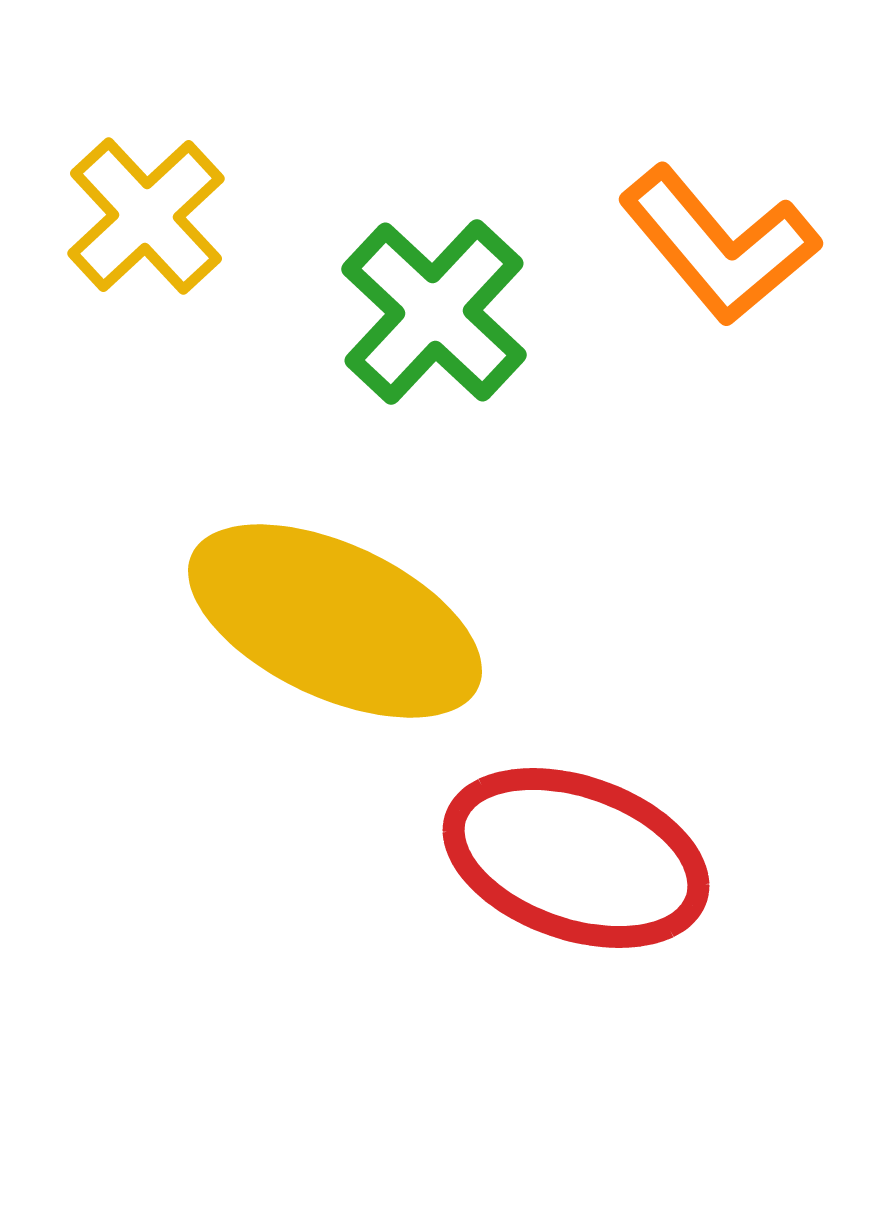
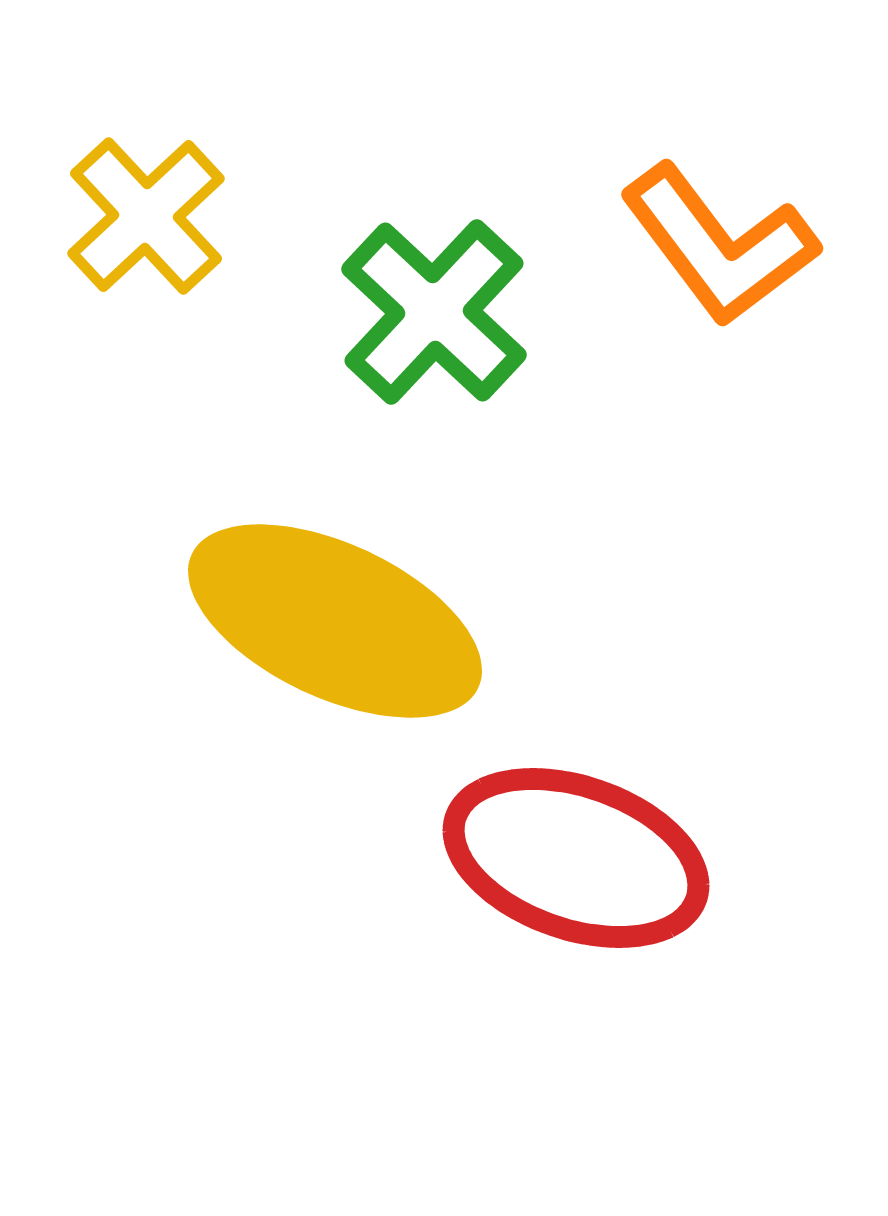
orange L-shape: rotated 3 degrees clockwise
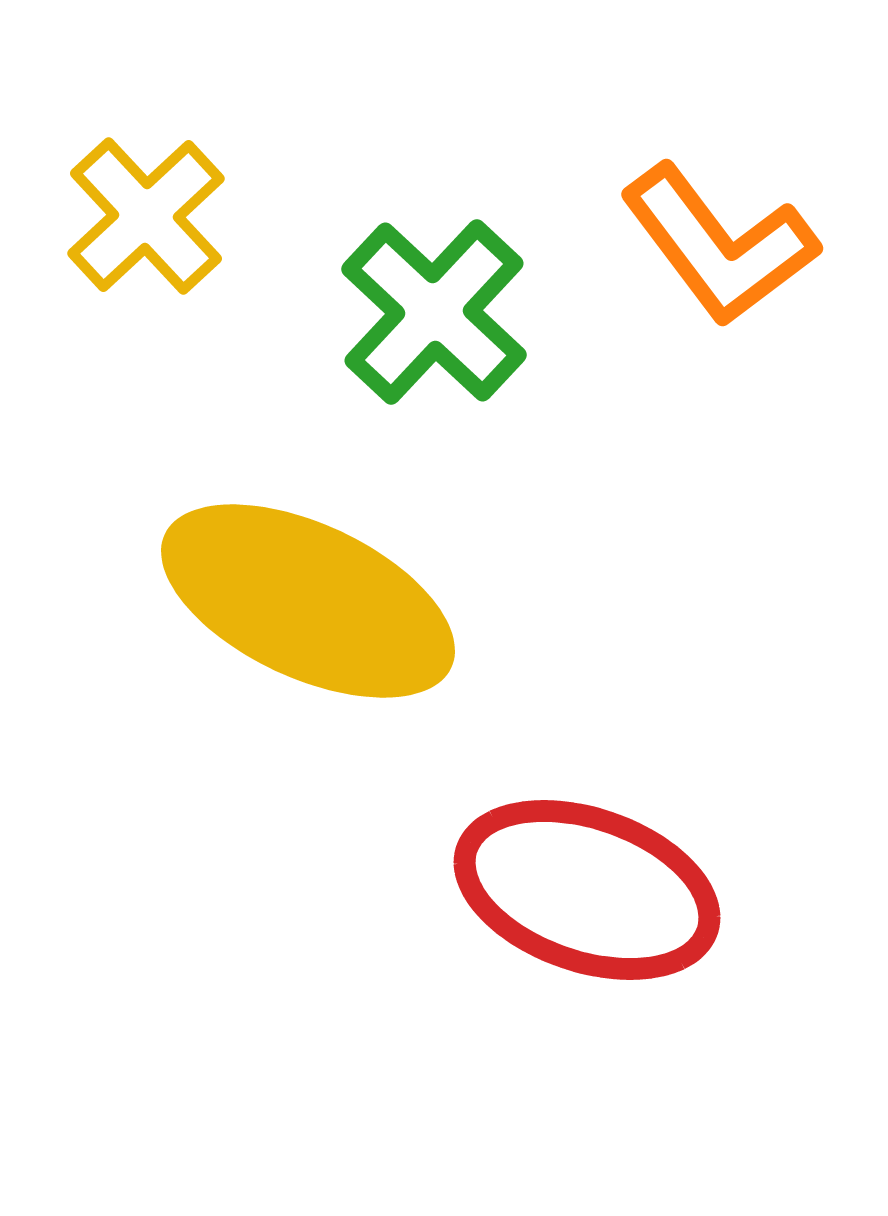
yellow ellipse: moved 27 px left, 20 px up
red ellipse: moved 11 px right, 32 px down
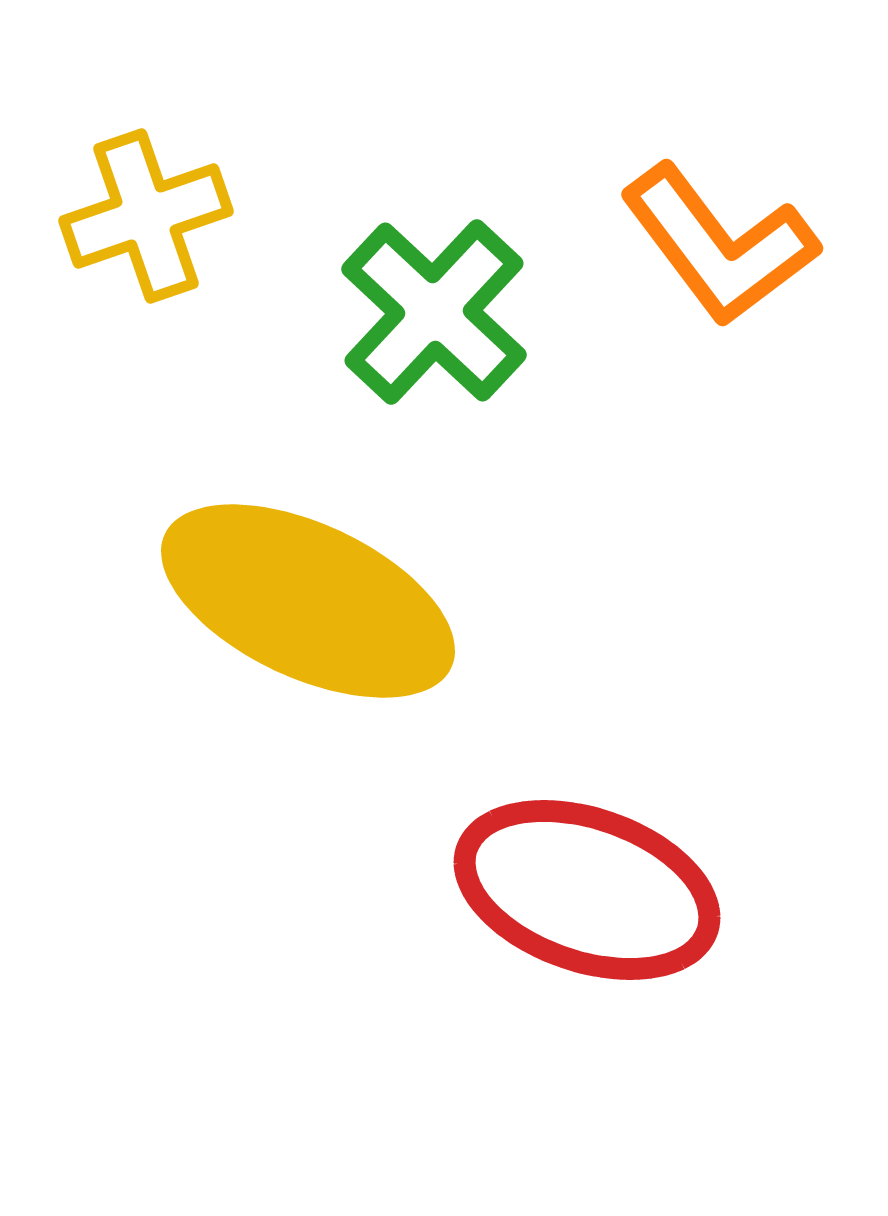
yellow cross: rotated 24 degrees clockwise
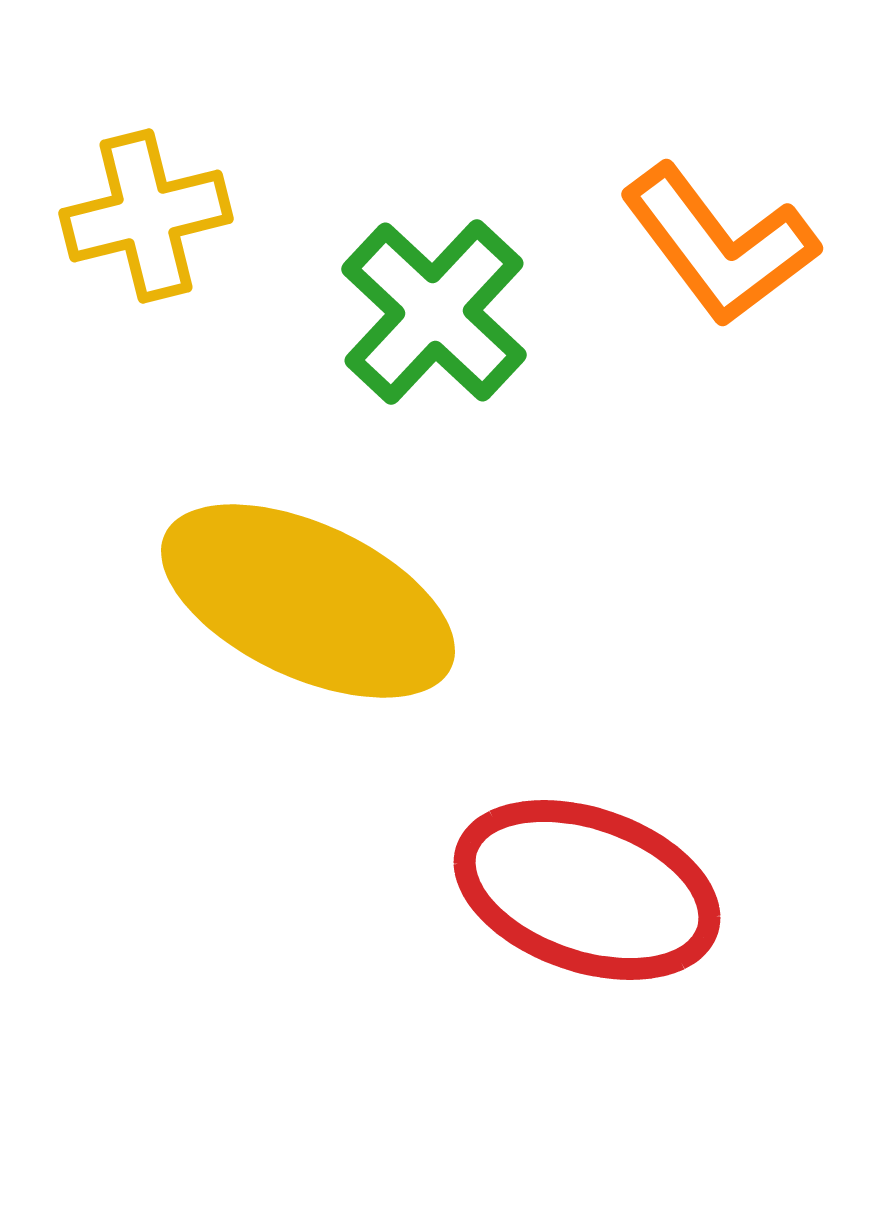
yellow cross: rotated 5 degrees clockwise
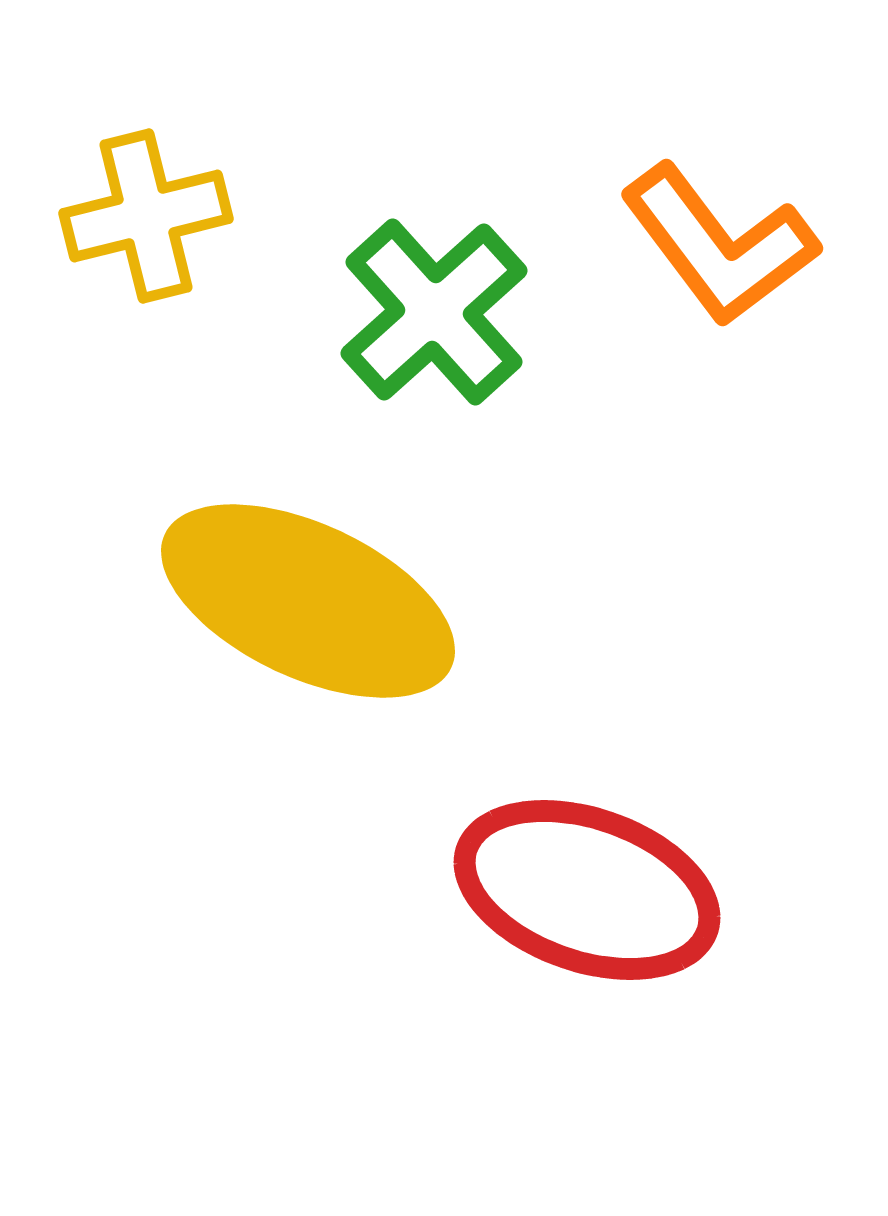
green cross: rotated 5 degrees clockwise
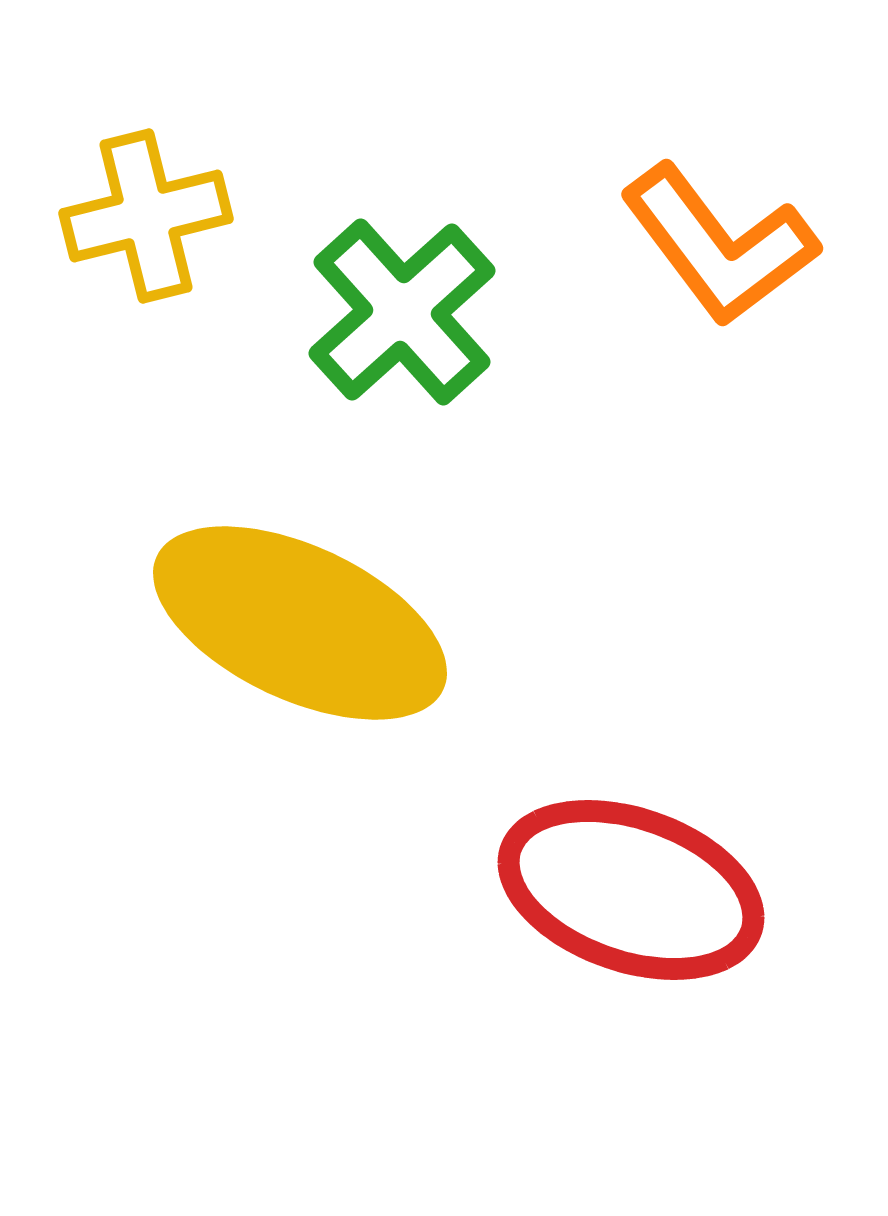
green cross: moved 32 px left
yellow ellipse: moved 8 px left, 22 px down
red ellipse: moved 44 px right
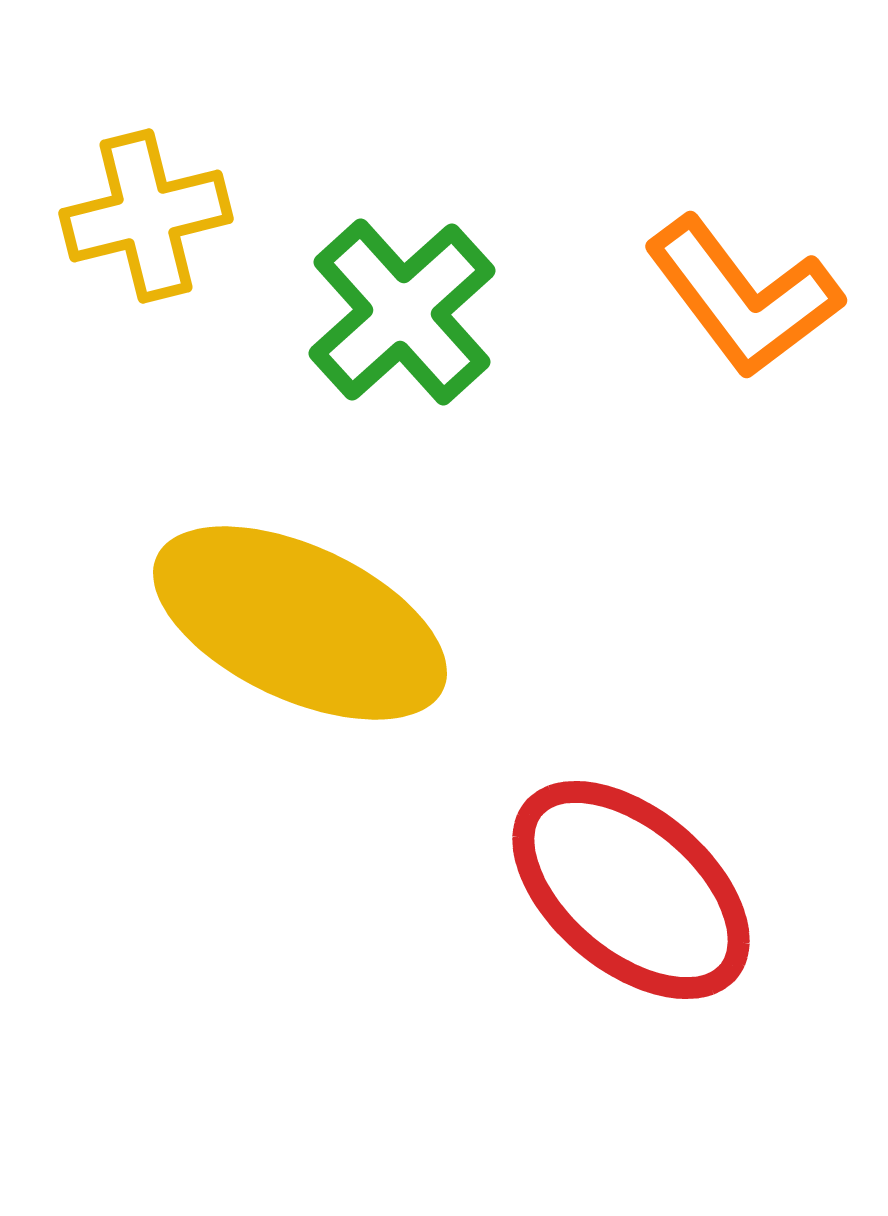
orange L-shape: moved 24 px right, 52 px down
red ellipse: rotated 21 degrees clockwise
